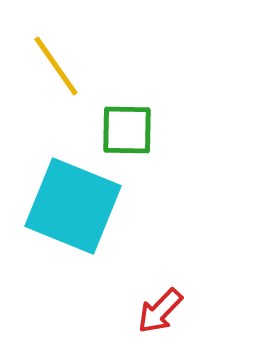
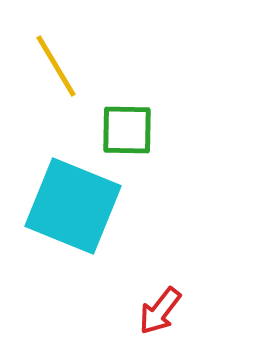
yellow line: rotated 4 degrees clockwise
red arrow: rotated 6 degrees counterclockwise
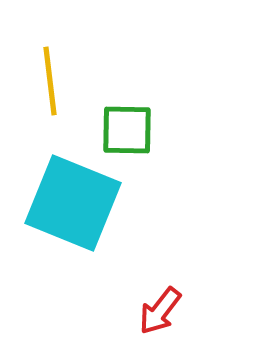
yellow line: moved 6 px left, 15 px down; rotated 24 degrees clockwise
cyan square: moved 3 px up
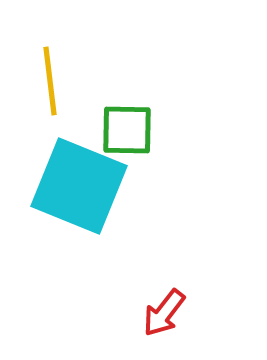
cyan square: moved 6 px right, 17 px up
red arrow: moved 4 px right, 2 px down
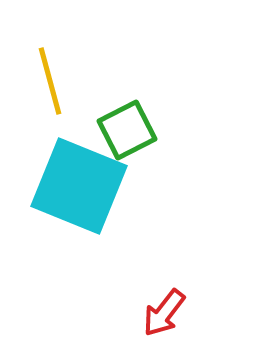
yellow line: rotated 8 degrees counterclockwise
green square: rotated 28 degrees counterclockwise
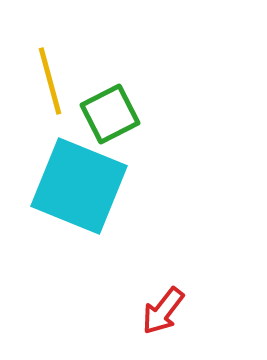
green square: moved 17 px left, 16 px up
red arrow: moved 1 px left, 2 px up
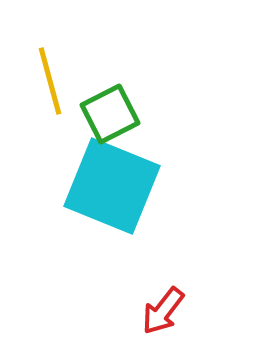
cyan square: moved 33 px right
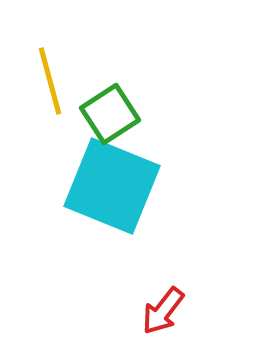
green square: rotated 6 degrees counterclockwise
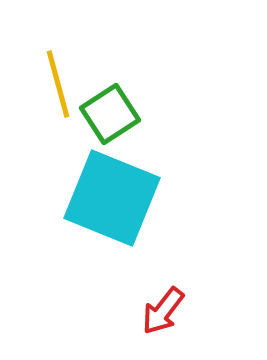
yellow line: moved 8 px right, 3 px down
cyan square: moved 12 px down
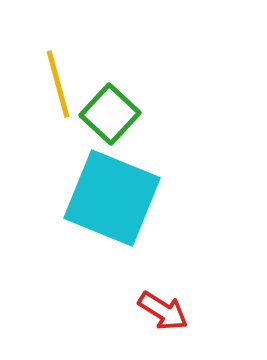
green square: rotated 14 degrees counterclockwise
red arrow: rotated 96 degrees counterclockwise
